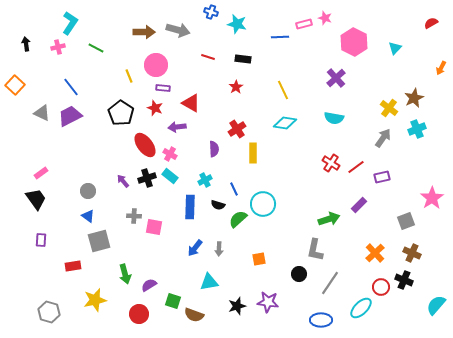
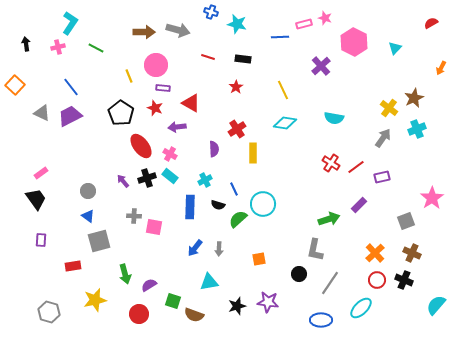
purple cross at (336, 78): moved 15 px left, 12 px up
red ellipse at (145, 145): moved 4 px left, 1 px down
red circle at (381, 287): moved 4 px left, 7 px up
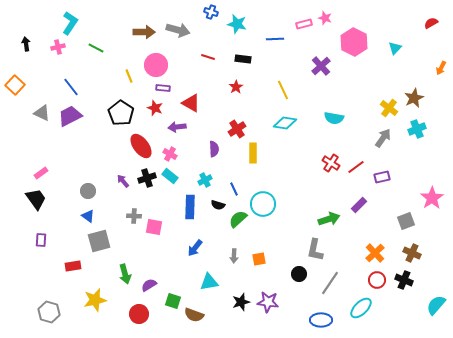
blue line at (280, 37): moved 5 px left, 2 px down
gray arrow at (219, 249): moved 15 px right, 7 px down
black star at (237, 306): moved 4 px right, 4 px up
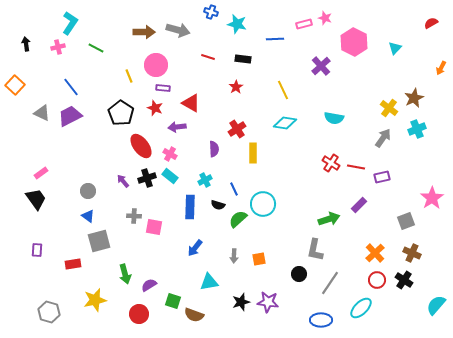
red line at (356, 167): rotated 48 degrees clockwise
purple rectangle at (41, 240): moved 4 px left, 10 px down
red rectangle at (73, 266): moved 2 px up
black cross at (404, 280): rotated 12 degrees clockwise
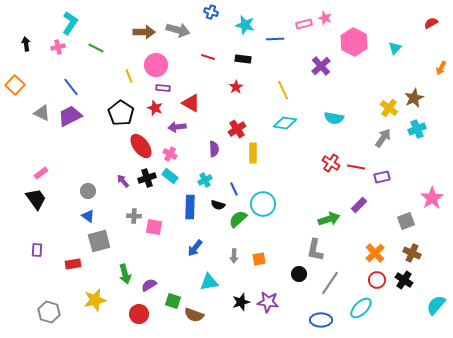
cyan star at (237, 24): moved 8 px right, 1 px down
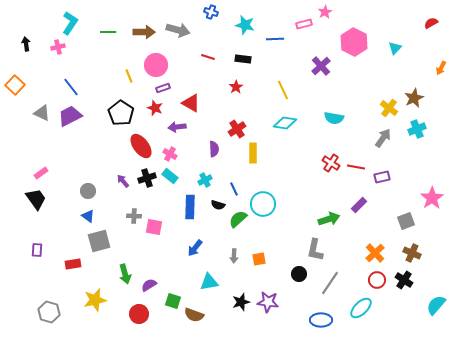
pink star at (325, 18): moved 6 px up; rotated 24 degrees clockwise
green line at (96, 48): moved 12 px right, 16 px up; rotated 28 degrees counterclockwise
purple rectangle at (163, 88): rotated 24 degrees counterclockwise
